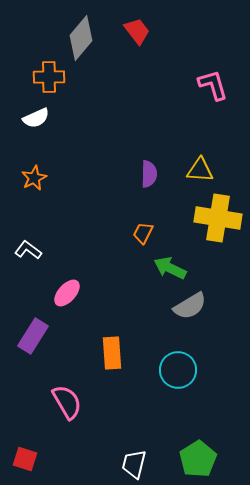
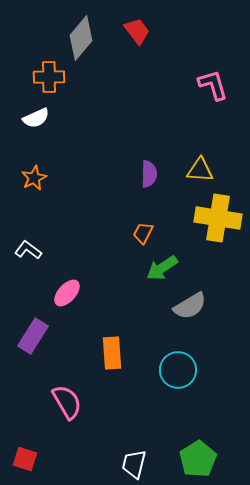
green arrow: moved 8 px left; rotated 60 degrees counterclockwise
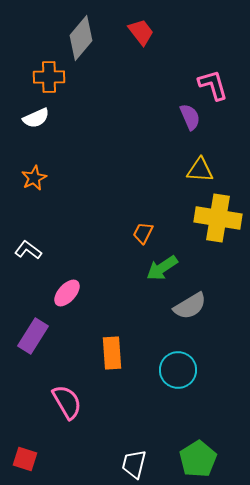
red trapezoid: moved 4 px right, 1 px down
purple semicircle: moved 41 px right, 57 px up; rotated 24 degrees counterclockwise
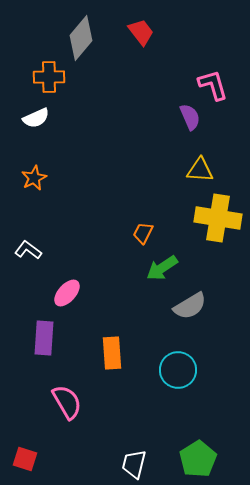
purple rectangle: moved 11 px right, 2 px down; rotated 28 degrees counterclockwise
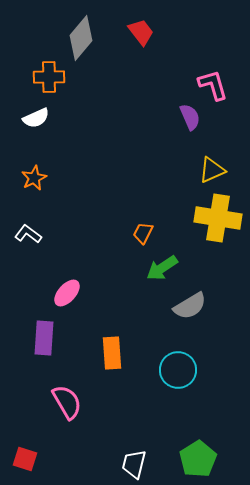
yellow triangle: moved 12 px right; rotated 28 degrees counterclockwise
white L-shape: moved 16 px up
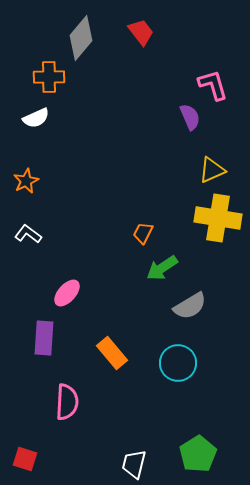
orange star: moved 8 px left, 3 px down
orange rectangle: rotated 36 degrees counterclockwise
cyan circle: moved 7 px up
pink semicircle: rotated 33 degrees clockwise
green pentagon: moved 5 px up
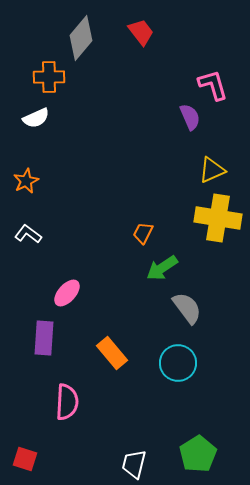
gray semicircle: moved 3 px left, 2 px down; rotated 96 degrees counterclockwise
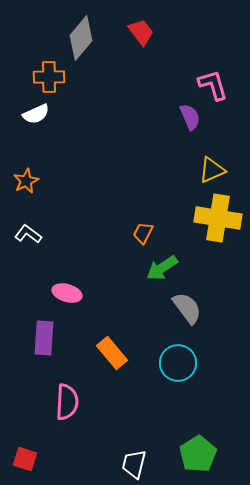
white semicircle: moved 4 px up
pink ellipse: rotated 64 degrees clockwise
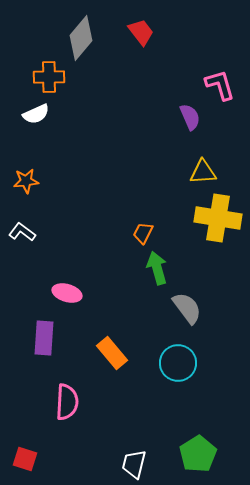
pink L-shape: moved 7 px right
yellow triangle: moved 9 px left, 2 px down; rotated 20 degrees clockwise
orange star: rotated 20 degrees clockwise
white L-shape: moved 6 px left, 2 px up
green arrow: moved 5 px left; rotated 108 degrees clockwise
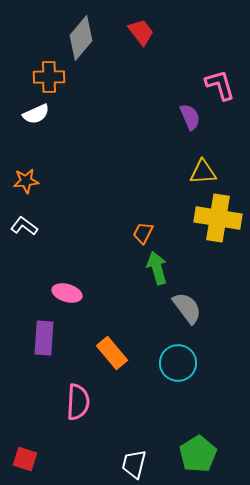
white L-shape: moved 2 px right, 6 px up
pink semicircle: moved 11 px right
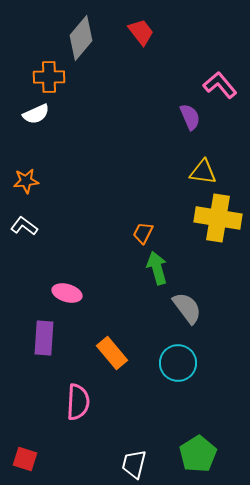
pink L-shape: rotated 24 degrees counterclockwise
yellow triangle: rotated 12 degrees clockwise
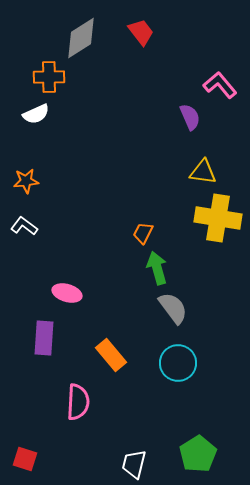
gray diamond: rotated 18 degrees clockwise
gray semicircle: moved 14 px left
orange rectangle: moved 1 px left, 2 px down
